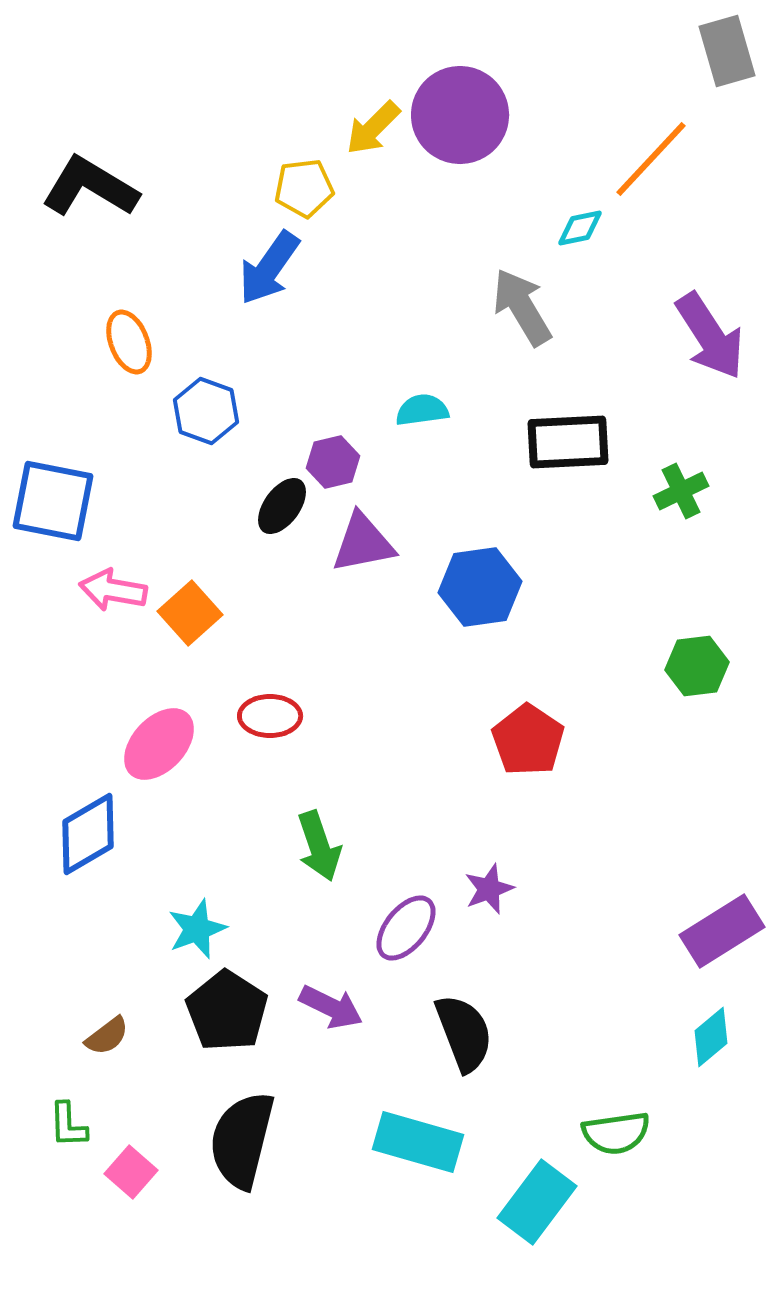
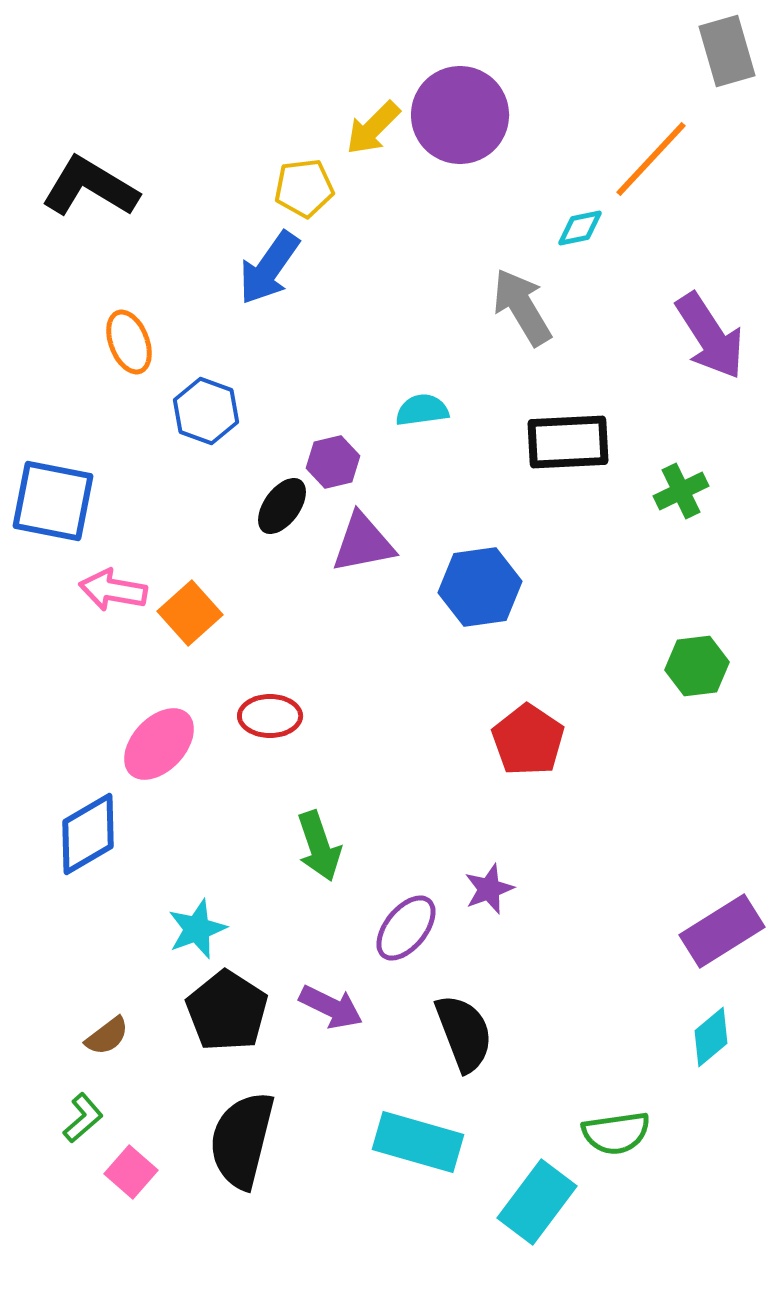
green L-shape at (68, 1125): moved 15 px right, 7 px up; rotated 129 degrees counterclockwise
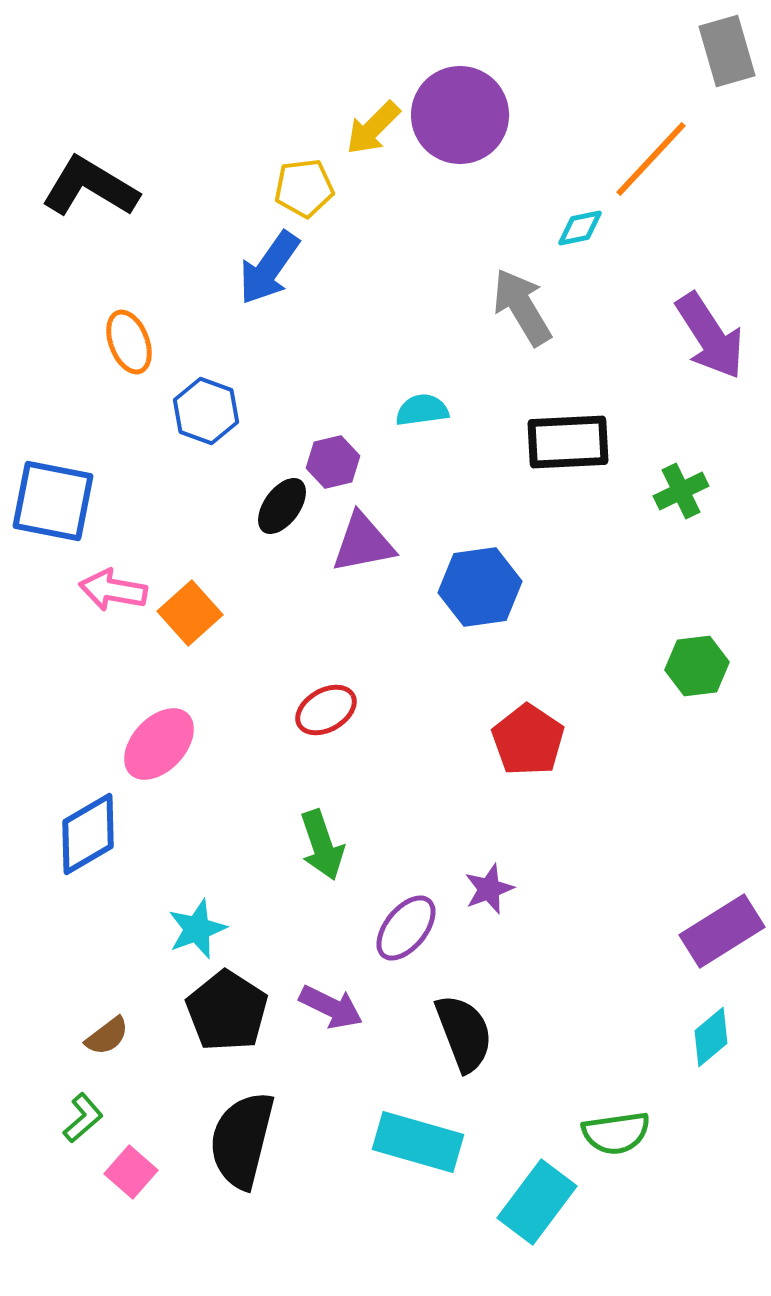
red ellipse at (270, 716): moved 56 px right, 6 px up; rotated 30 degrees counterclockwise
green arrow at (319, 846): moved 3 px right, 1 px up
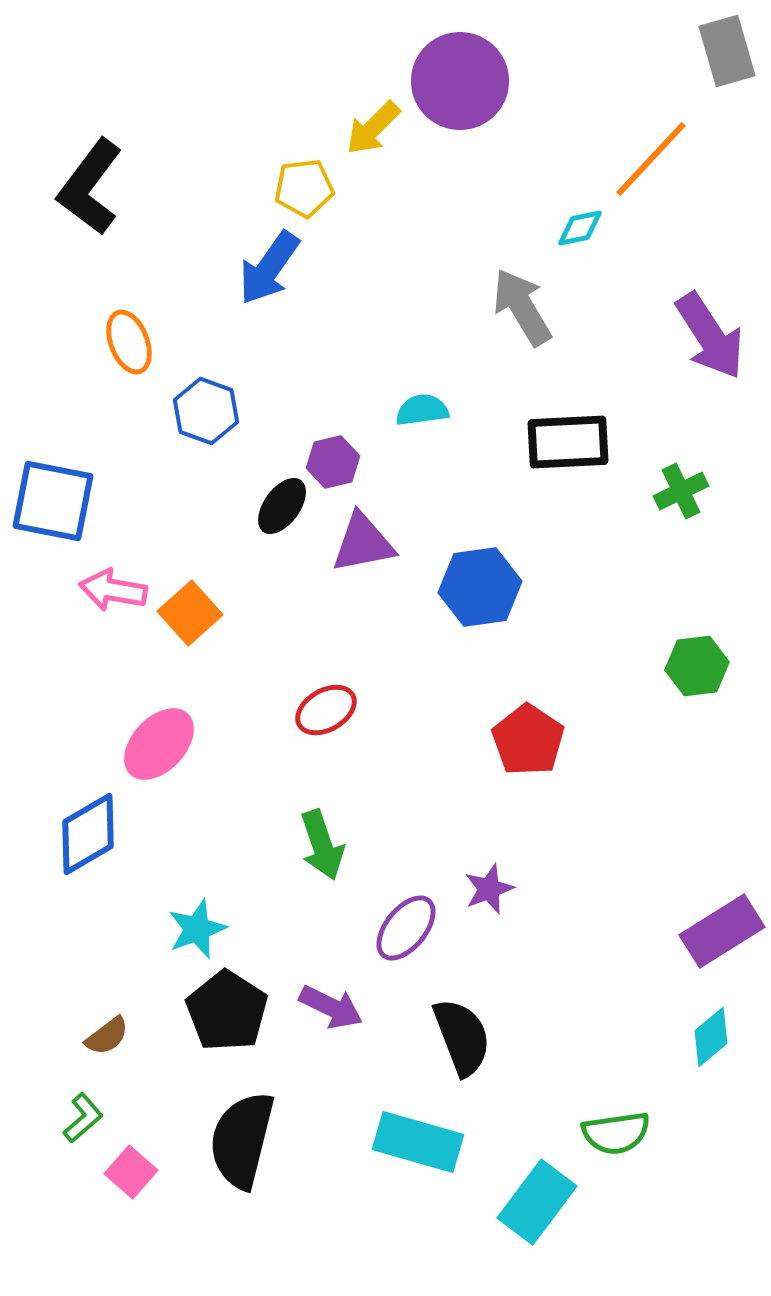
purple circle at (460, 115): moved 34 px up
black L-shape at (90, 187): rotated 84 degrees counterclockwise
black semicircle at (464, 1033): moved 2 px left, 4 px down
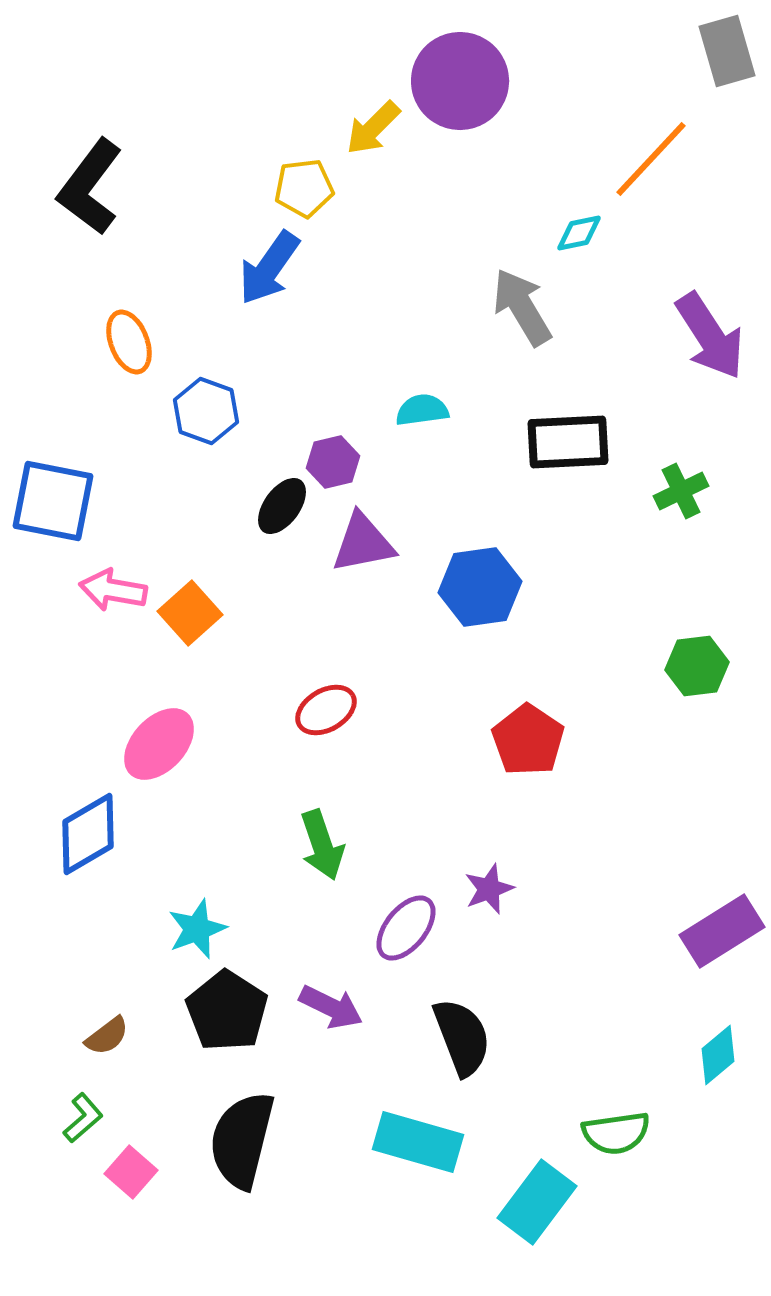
cyan diamond at (580, 228): moved 1 px left, 5 px down
cyan diamond at (711, 1037): moved 7 px right, 18 px down
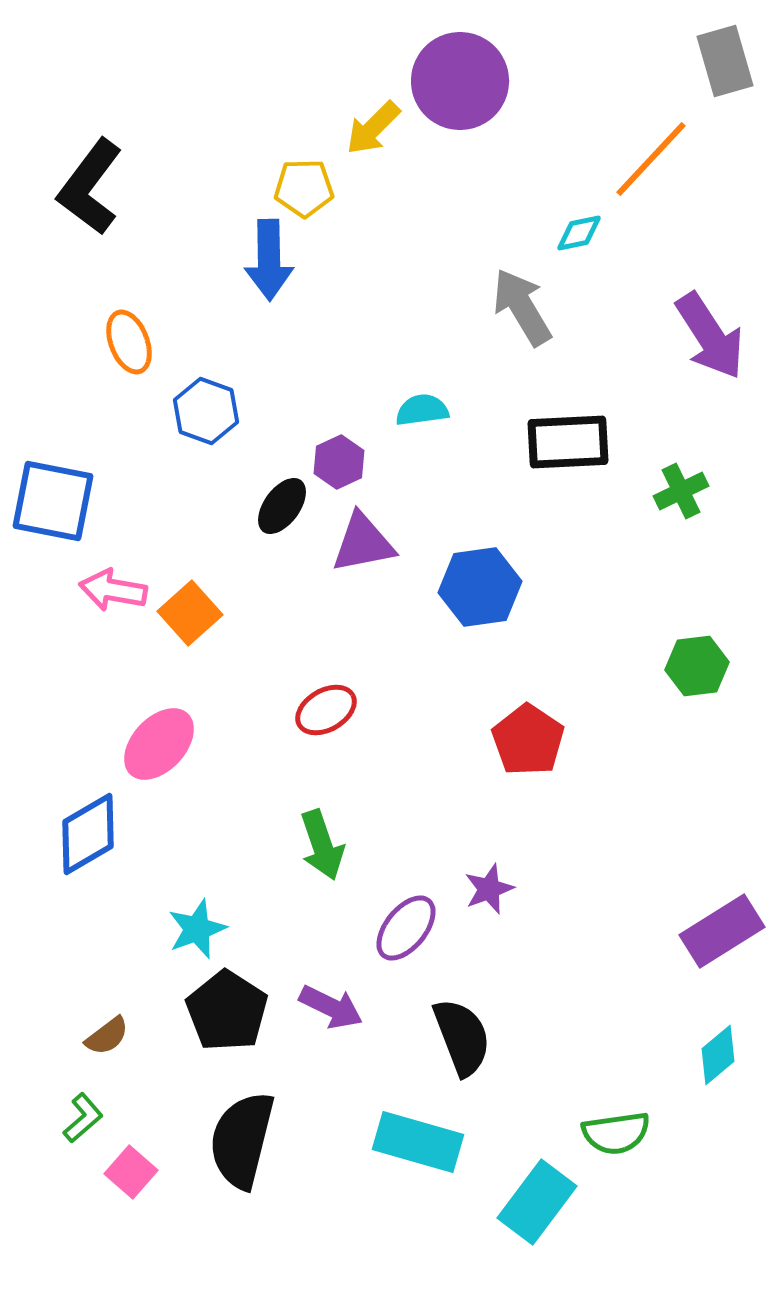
gray rectangle at (727, 51): moved 2 px left, 10 px down
yellow pentagon at (304, 188): rotated 6 degrees clockwise
blue arrow at (269, 268): moved 8 px up; rotated 36 degrees counterclockwise
purple hexagon at (333, 462): moved 6 px right; rotated 12 degrees counterclockwise
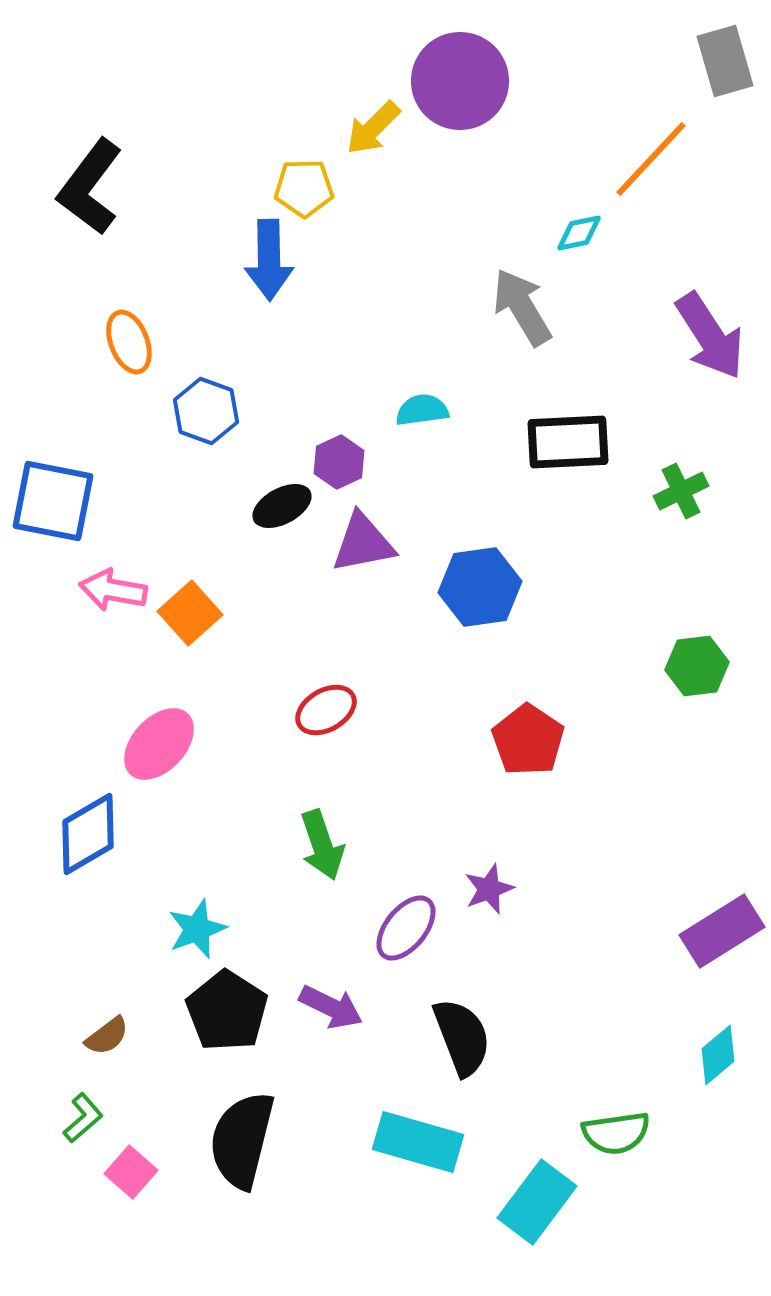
black ellipse at (282, 506): rotated 26 degrees clockwise
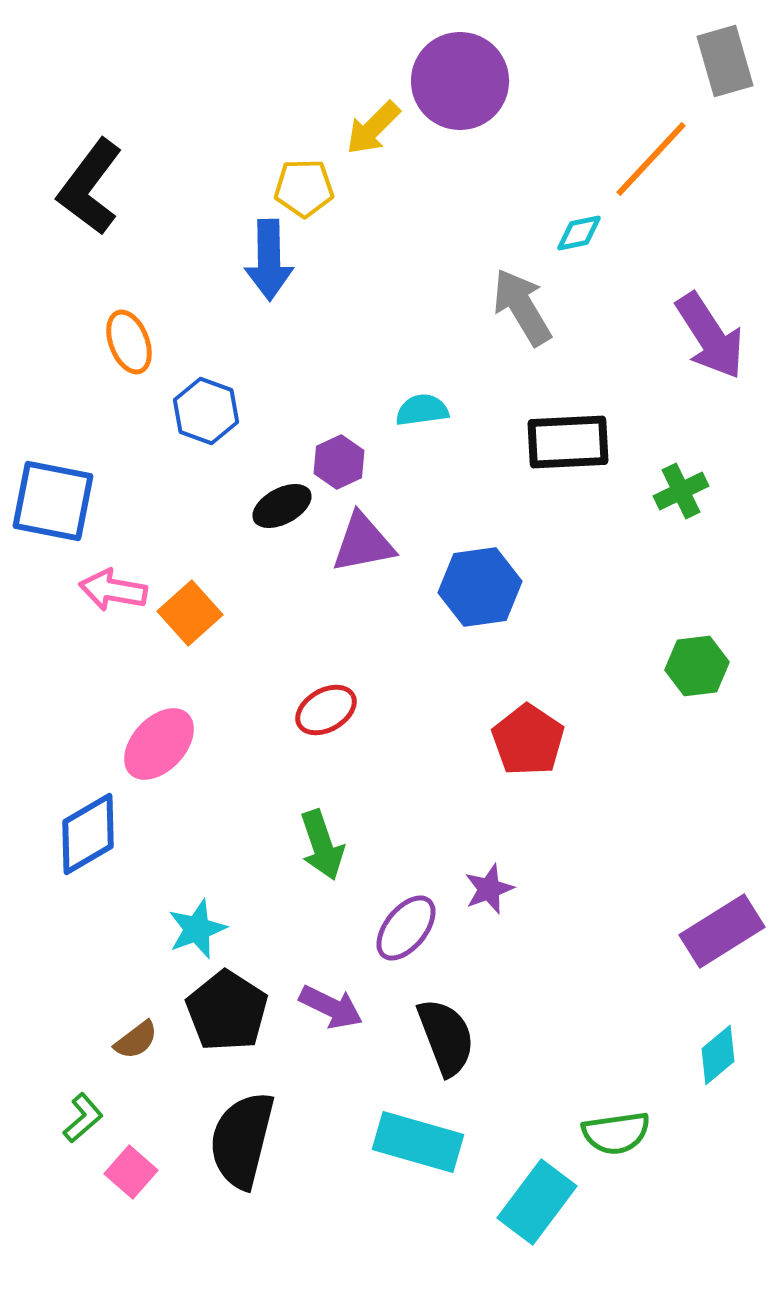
brown semicircle at (107, 1036): moved 29 px right, 4 px down
black semicircle at (462, 1037): moved 16 px left
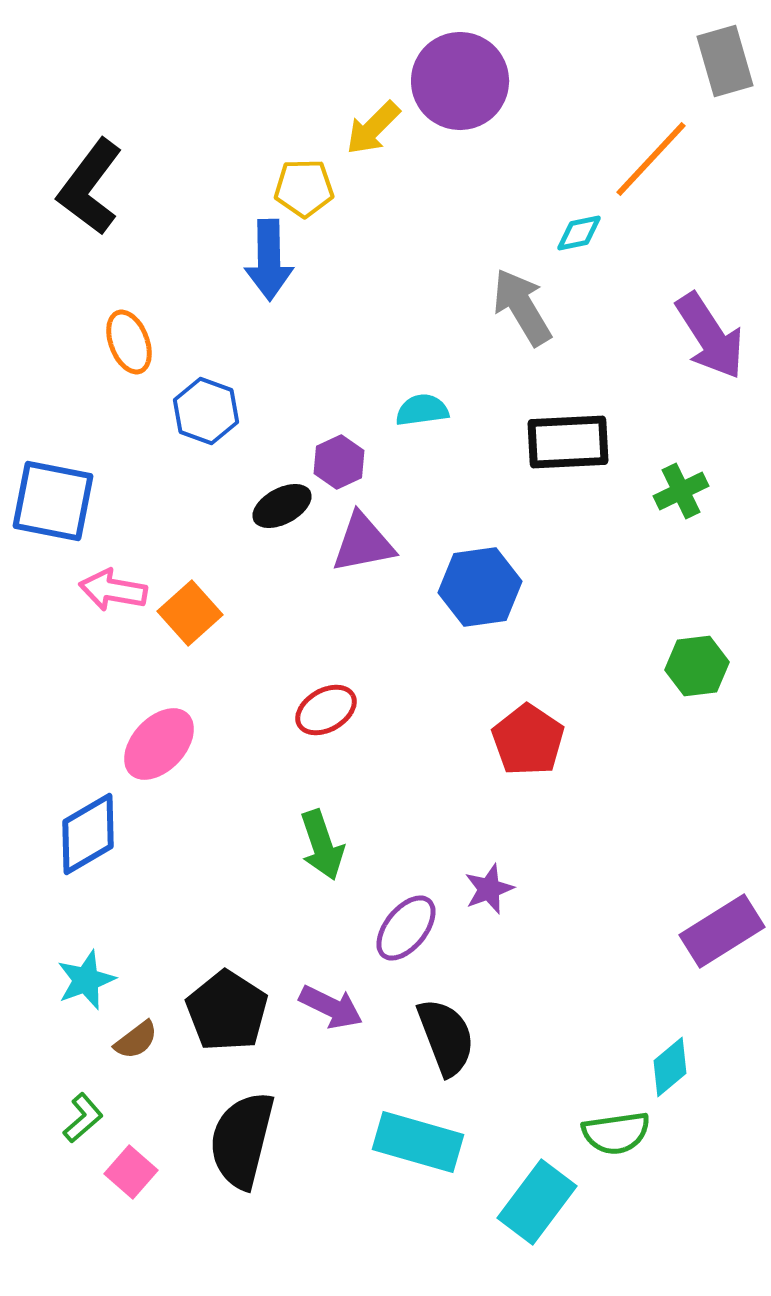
cyan star at (197, 929): moved 111 px left, 51 px down
cyan diamond at (718, 1055): moved 48 px left, 12 px down
